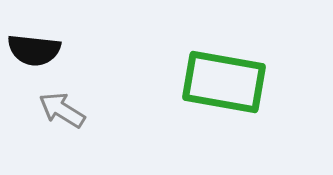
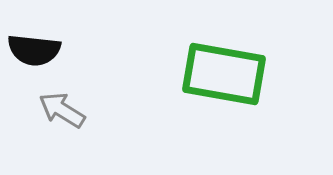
green rectangle: moved 8 px up
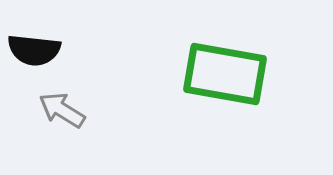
green rectangle: moved 1 px right
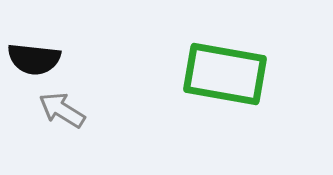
black semicircle: moved 9 px down
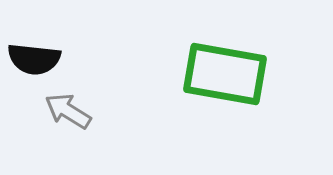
gray arrow: moved 6 px right, 1 px down
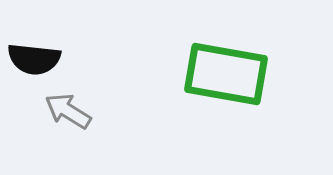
green rectangle: moved 1 px right
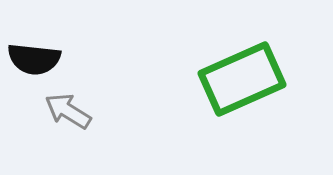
green rectangle: moved 16 px right, 5 px down; rotated 34 degrees counterclockwise
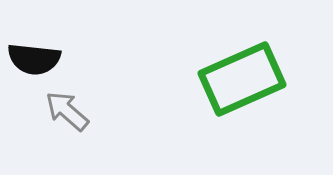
gray arrow: moved 1 px left; rotated 9 degrees clockwise
